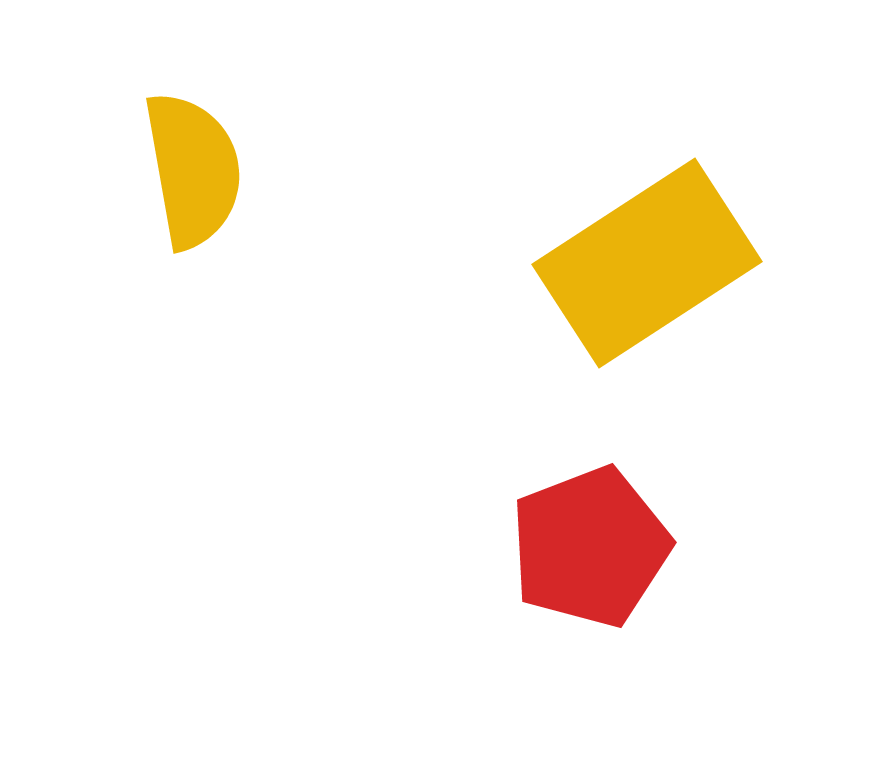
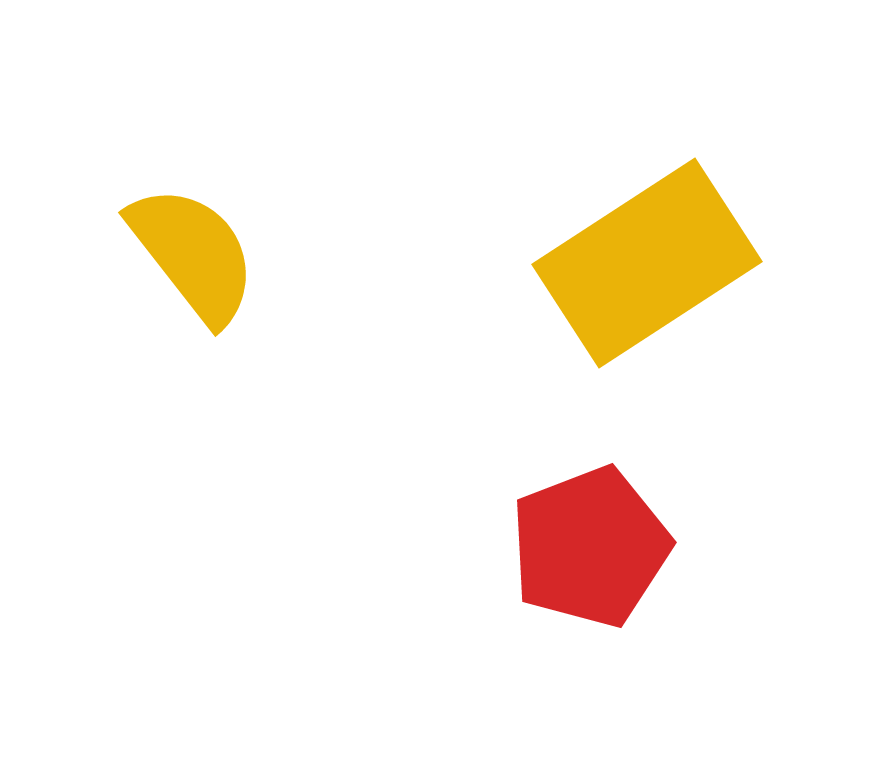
yellow semicircle: moved 84 px down; rotated 28 degrees counterclockwise
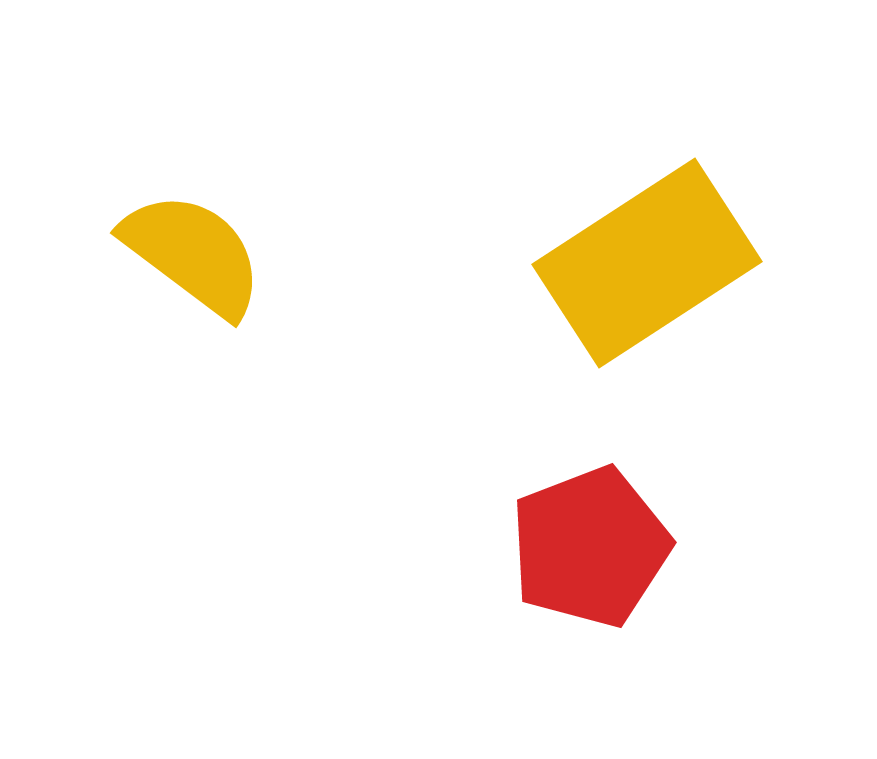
yellow semicircle: rotated 15 degrees counterclockwise
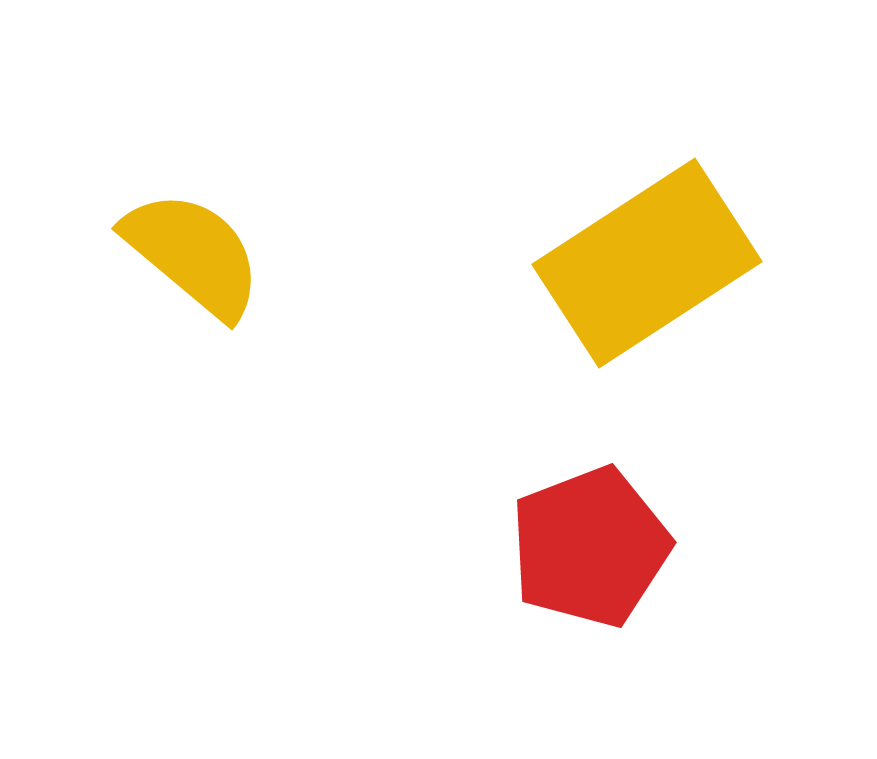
yellow semicircle: rotated 3 degrees clockwise
